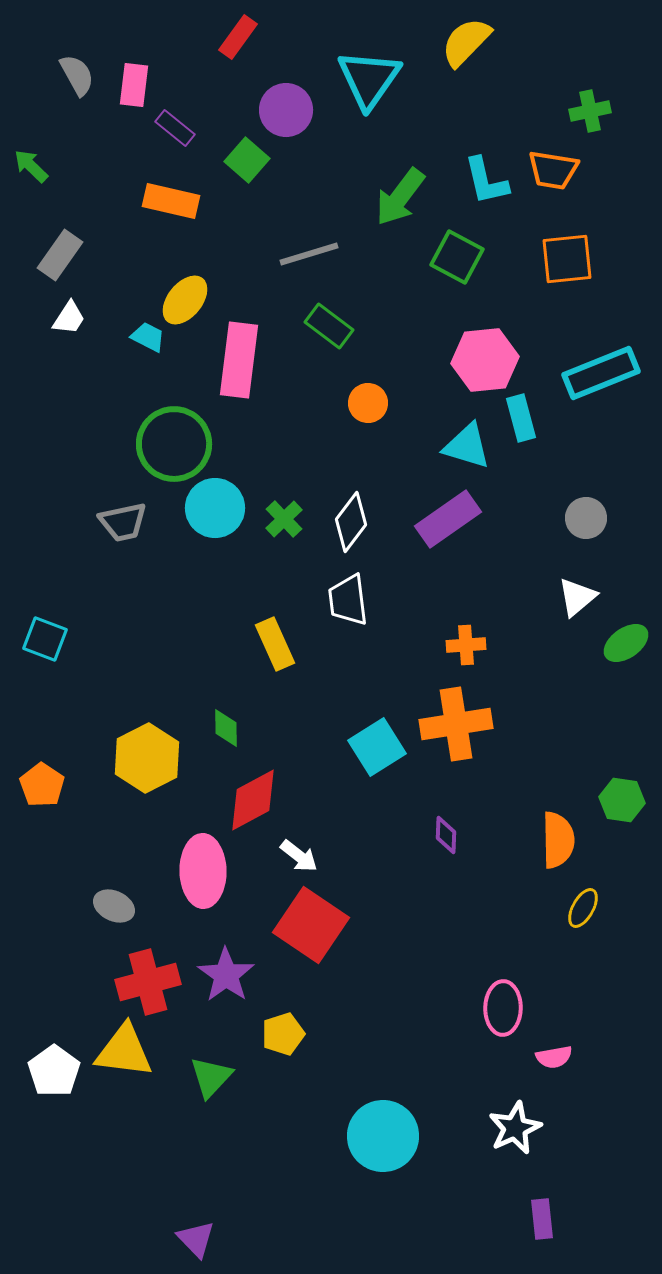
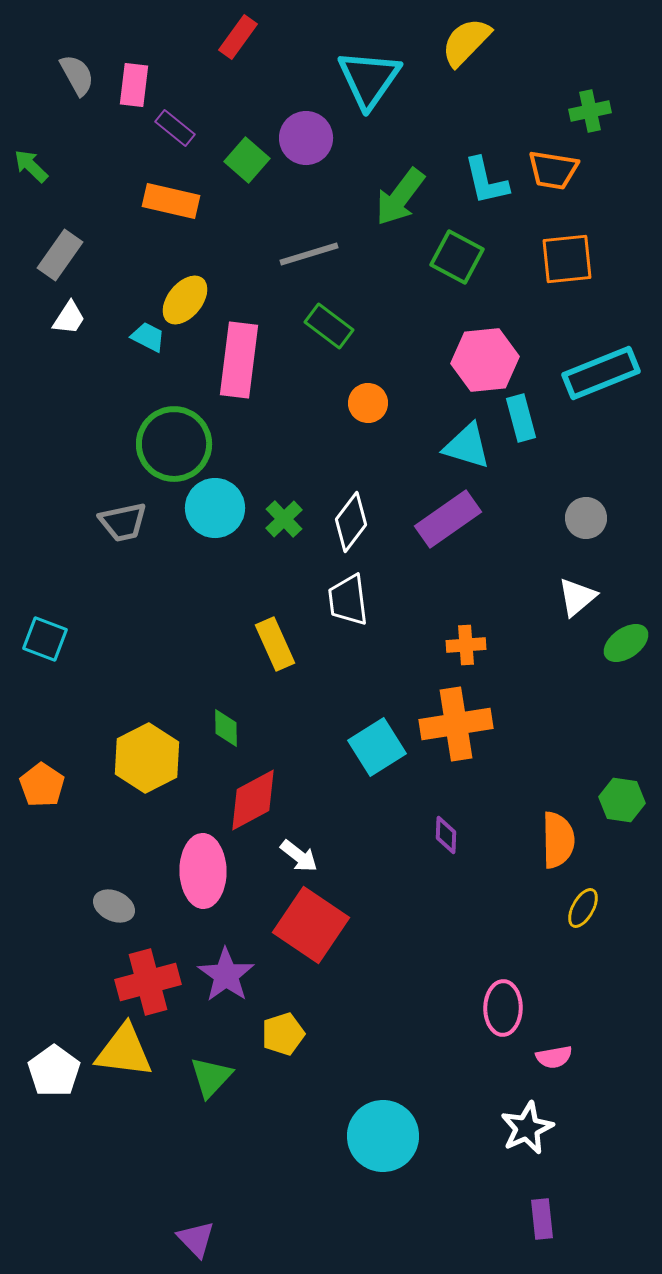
purple circle at (286, 110): moved 20 px right, 28 px down
white star at (515, 1128): moved 12 px right
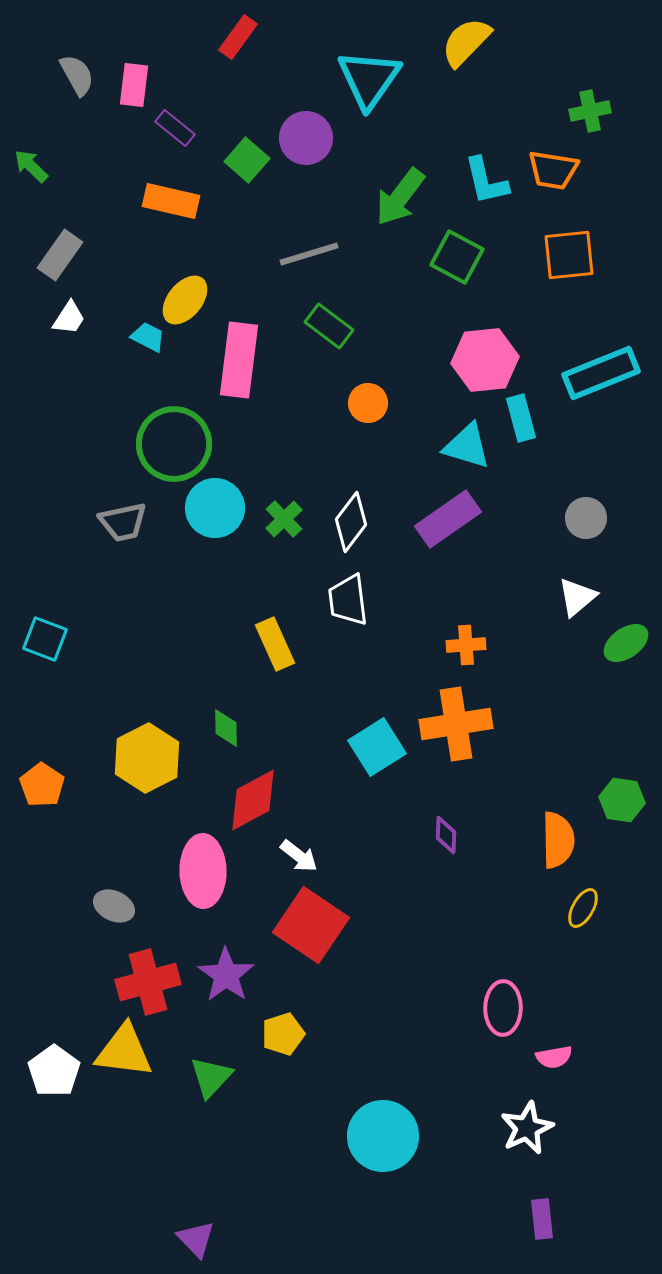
orange square at (567, 259): moved 2 px right, 4 px up
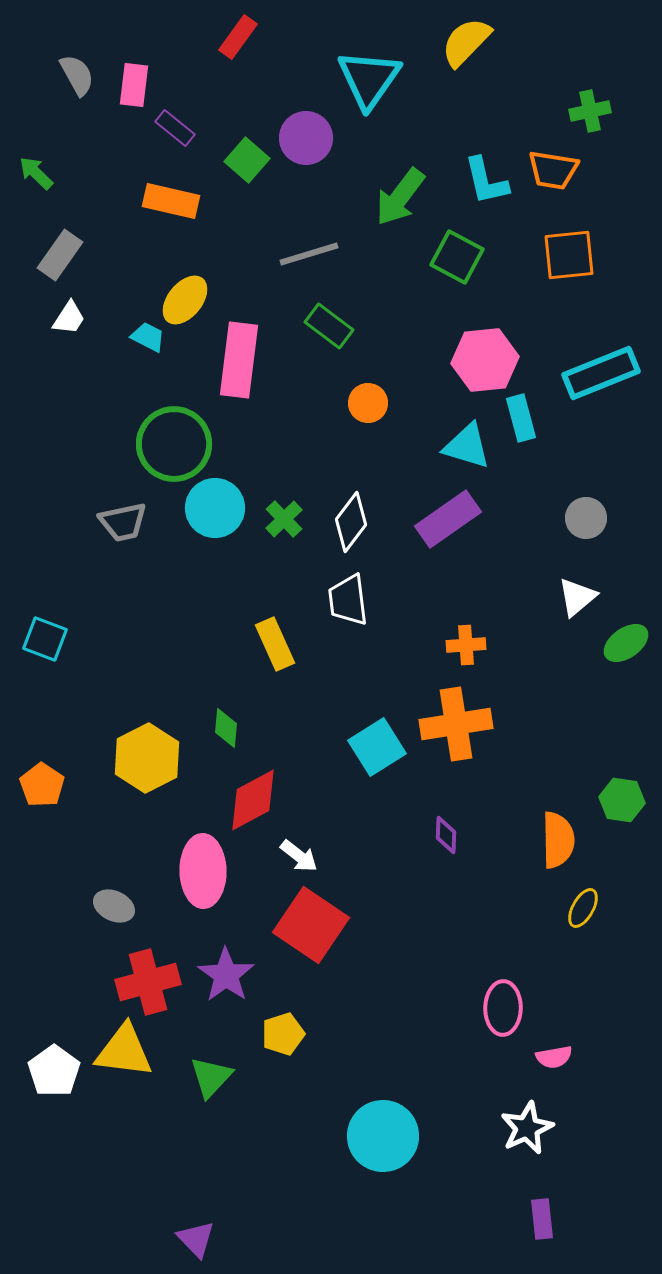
green arrow at (31, 166): moved 5 px right, 7 px down
green diamond at (226, 728): rotated 6 degrees clockwise
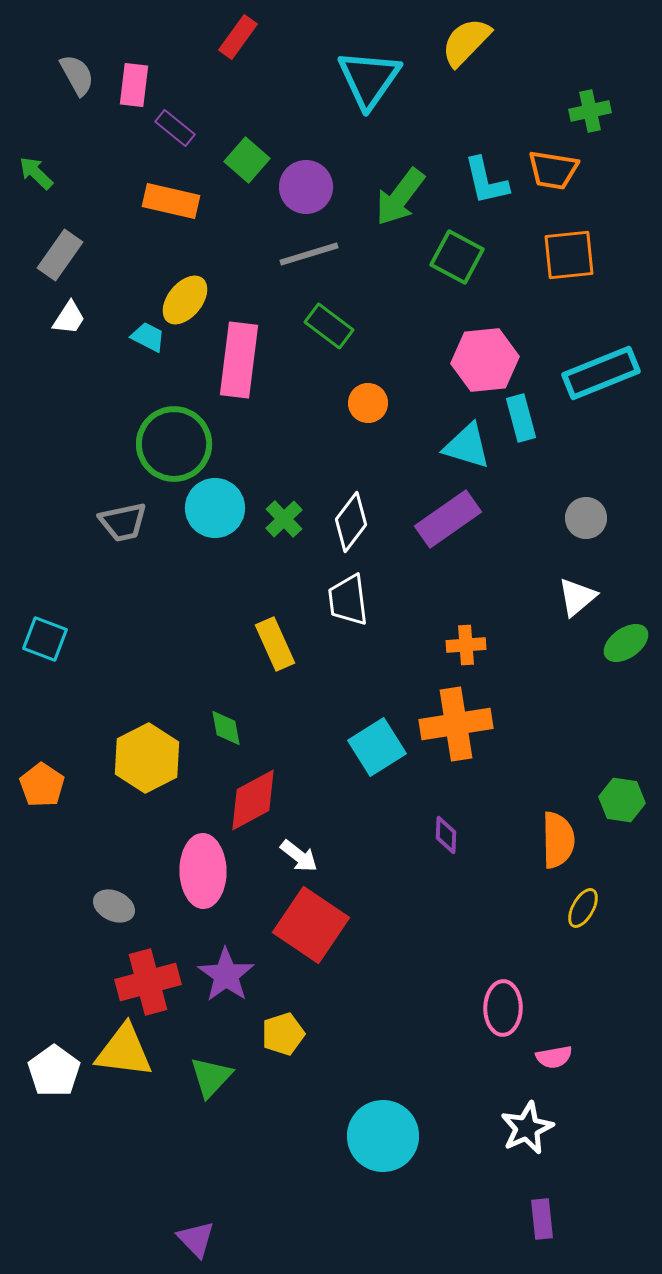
purple circle at (306, 138): moved 49 px down
green diamond at (226, 728): rotated 15 degrees counterclockwise
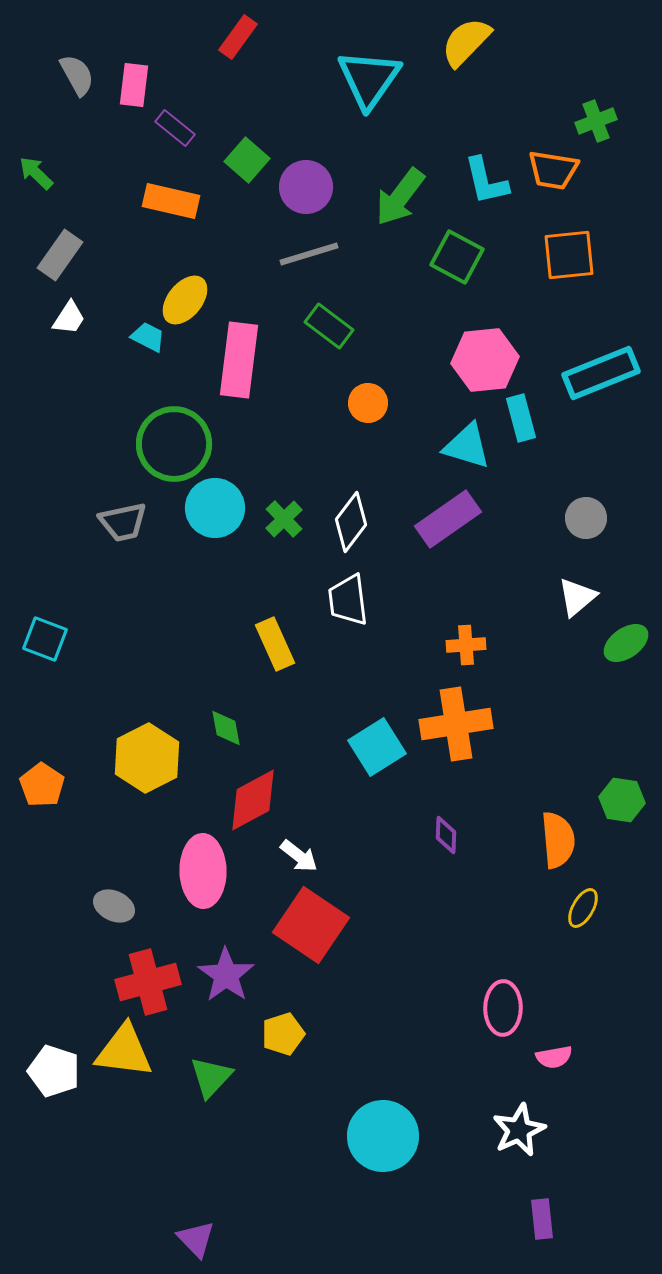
green cross at (590, 111): moved 6 px right, 10 px down; rotated 9 degrees counterclockwise
orange semicircle at (558, 840): rotated 4 degrees counterclockwise
white pentagon at (54, 1071): rotated 18 degrees counterclockwise
white star at (527, 1128): moved 8 px left, 2 px down
